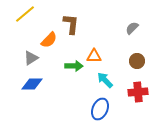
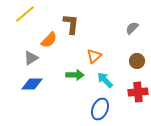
orange triangle: rotated 42 degrees counterclockwise
green arrow: moved 1 px right, 9 px down
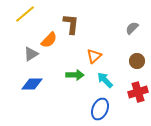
gray triangle: moved 4 px up
red cross: rotated 12 degrees counterclockwise
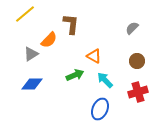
orange triangle: rotated 49 degrees counterclockwise
green arrow: rotated 24 degrees counterclockwise
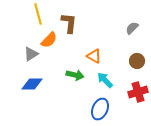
yellow line: moved 13 px right; rotated 65 degrees counterclockwise
brown L-shape: moved 2 px left, 1 px up
green arrow: rotated 36 degrees clockwise
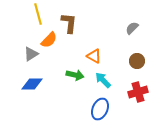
cyan arrow: moved 2 px left
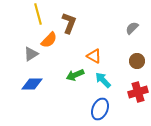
brown L-shape: rotated 15 degrees clockwise
green arrow: rotated 144 degrees clockwise
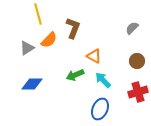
brown L-shape: moved 4 px right, 5 px down
gray triangle: moved 4 px left, 6 px up
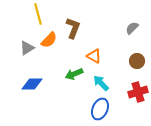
green arrow: moved 1 px left, 1 px up
cyan arrow: moved 2 px left, 3 px down
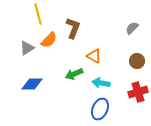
cyan arrow: rotated 36 degrees counterclockwise
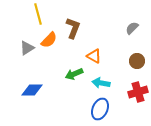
blue diamond: moved 6 px down
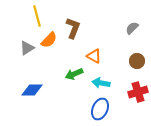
yellow line: moved 1 px left, 2 px down
